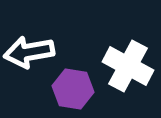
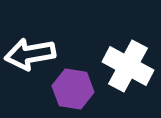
white arrow: moved 1 px right, 2 px down
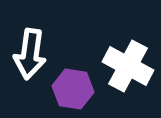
white arrow: rotated 72 degrees counterclockwise
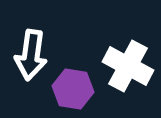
white arrow: moved 1 px right, 1 px down
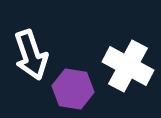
white arrow: rotated 27 degrees counterclockwise
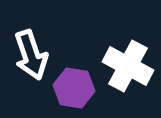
purple hexagon: moved 1 px right, 1 px up
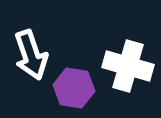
white cross: rotated 12 degrees counterclockwise
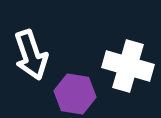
purple hexagon: moved 1 px right, 6 px down
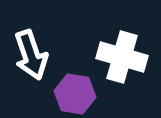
white cross: moved 6 px left, 9 px up
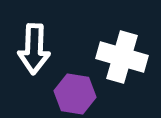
white arrow: moved 3 px right, 6 px up; rotated 21 degrees clockwise
